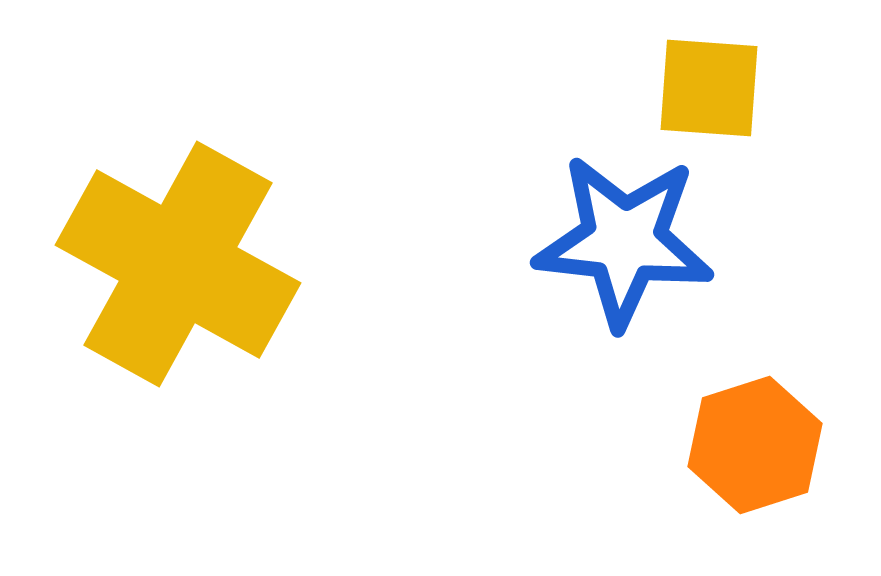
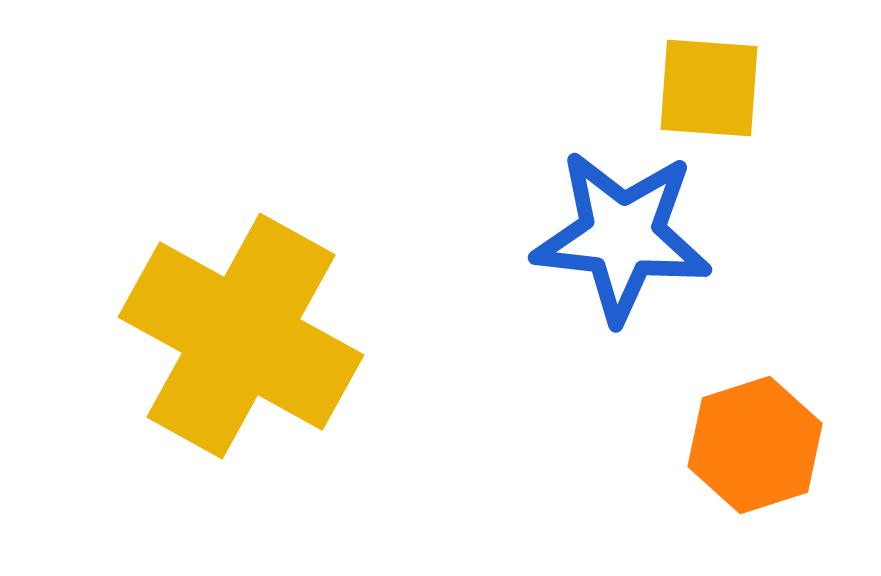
blue star: moved 2 px left, 5 px up
yellow cross: moved 63 px right, 72 px down
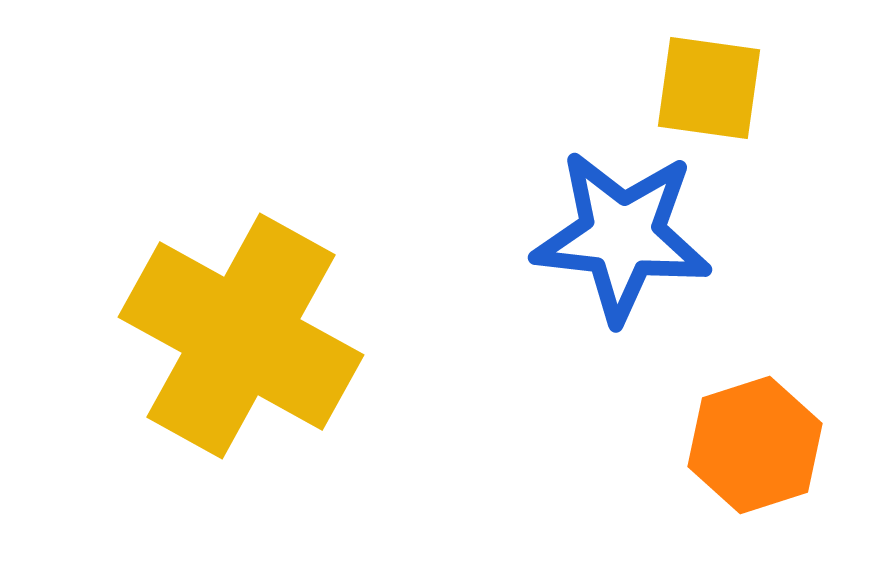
yellow square: rotated 4 degrees clockwise
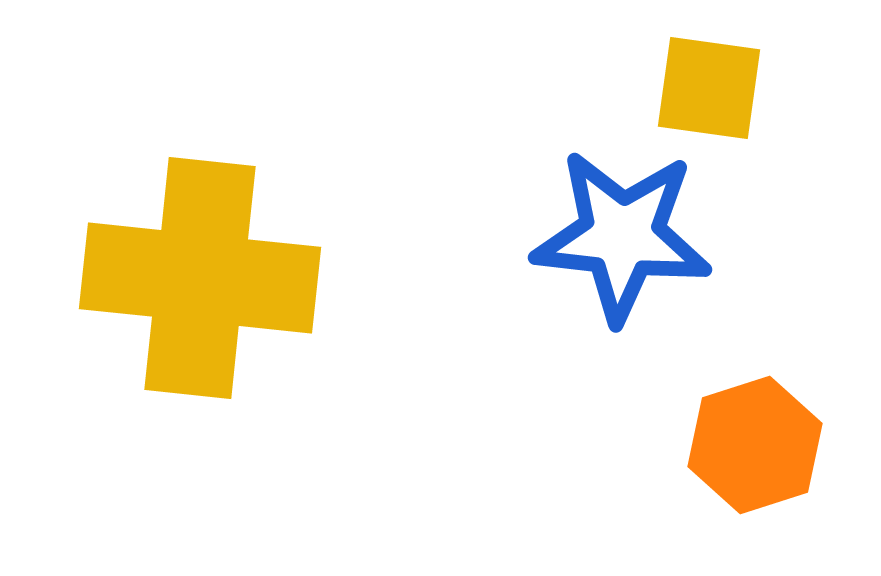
yellow cross: moved 41 px left, 58 px up; rotated 23 degrees counterclockwise
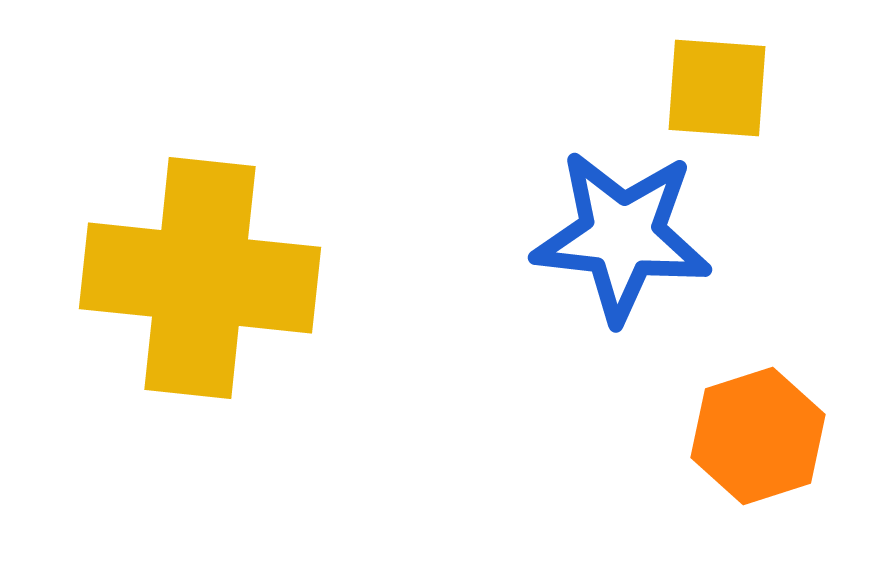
yellow square: moved 8 px right; rotated 4 degrees counterclockwise
orange hexagon: moved 3 px right, 9 px up
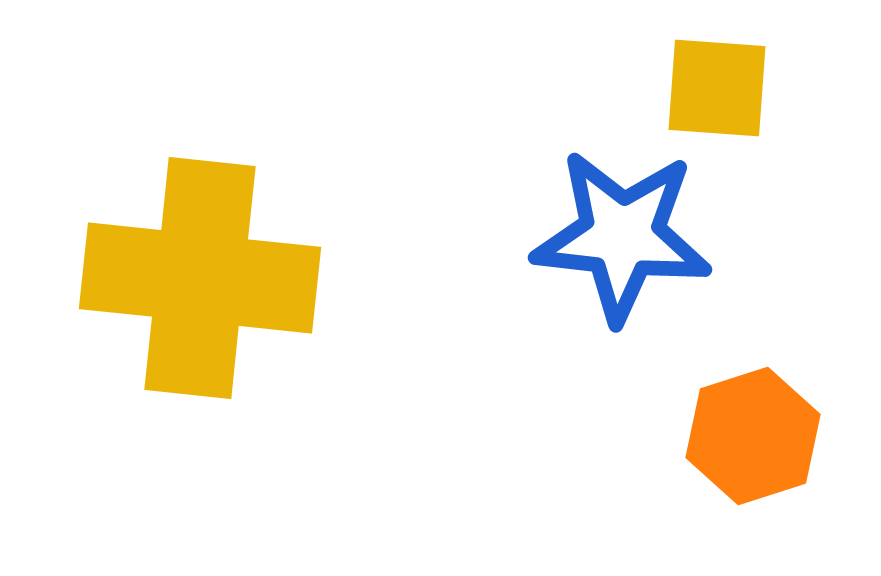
orange hexagon: moved 5 px left
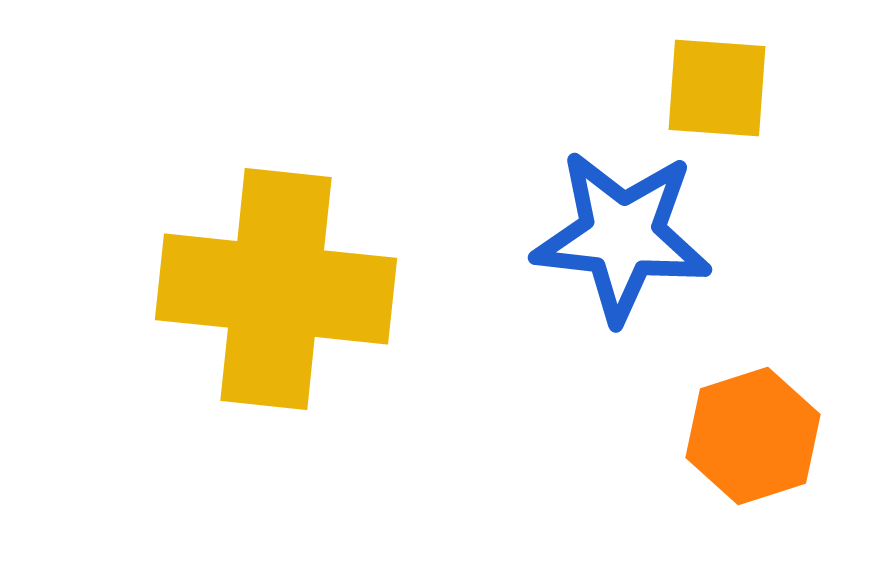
yellow cross: moved 76 px right, 11 px down
